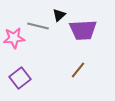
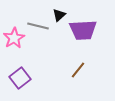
pink star: rotated 25 degrees counterclockwise
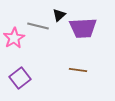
purple trapezoid: moved 2 px up
brown line: rotated 60 degrees clockwise
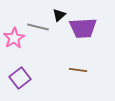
gray line: moved 1 px down
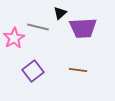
black triangle: moved 1 px right, 2 px up
purple square: moved 13 px right, 7 px up
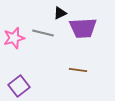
black triangle: rotated 16 degrees clockwise
gray line: moved 5 px right, 6 px down
pink star: rotated 15 degrees clockwise
purple square: moved 14 px left, 15 px down
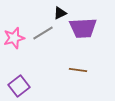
gray line: rotated 45 degrees counterclockwise
